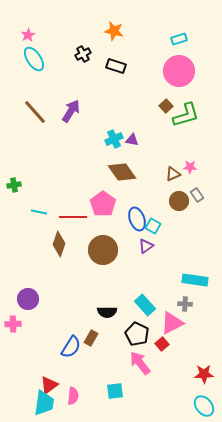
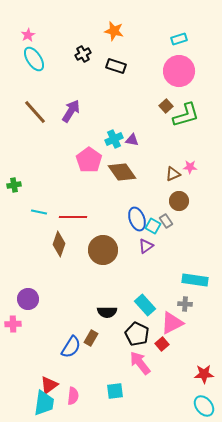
gray rectangle at (197, 195): moved 31 px left, 26 px down
pink pentagon at (103, 204): moved 14 px left, 44 px up
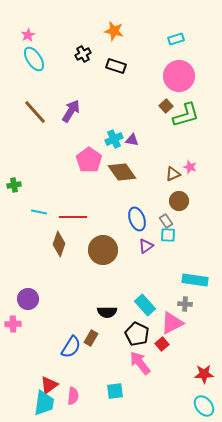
cyan rectangle at (179, 39): moved 3 px left
pink circle at (179, 71): moved 5 px down
pink star at (190, 167): rotated 16 degrees clockwise
cyan square at (153, 226): moved 15 px right, 9 px down; rotated 28 degrees counterclockwise
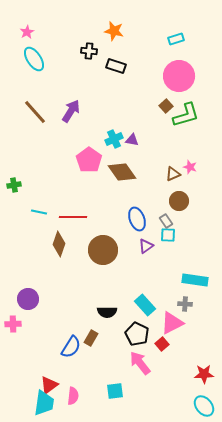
pink star at (28, 35): moved 1 px left, 3 px up
black cross at (83, 54): moved 6 px right, 3 px up; rotated 35 degrees clockwise
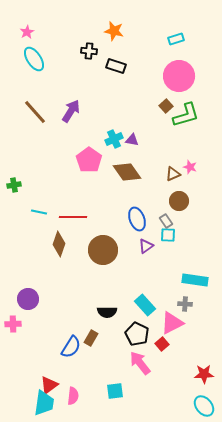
brown diamond at (122, 172): moved 5 px right
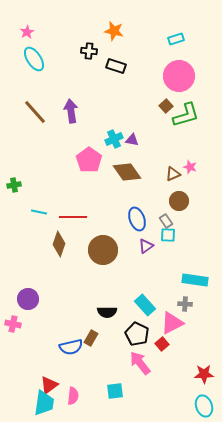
purple arrow at (71, 111): rotated 40 degrees counterclockwise
pink cross at (13, 324): rotated 14 degrees clockwise
blue semicircle at (71, 347): rotated 45 degrees clockwise
cyan ellipse at (204, 406): rotated 20 degrees clockwise
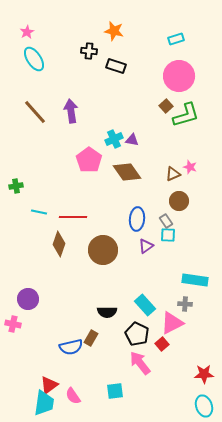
green cross at (14, 185): moved 2 px right, 1 px down
blue ellipse at (137, 219): rotated 25 degrees clockwise
pink semicircle at (73, 396): rotated 138 degrees clockwise
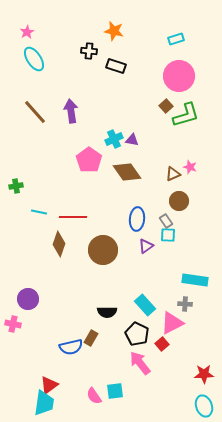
pink semicircle at (73, 396): moved 21 px right
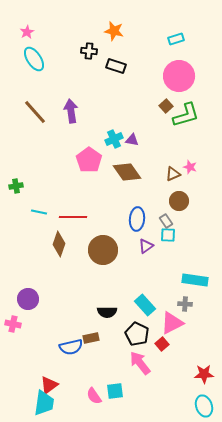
brown rectangle at (91, 338): rotated 49 degrees clockwise
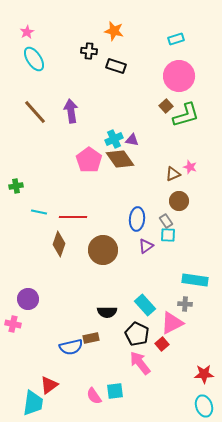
brown diamond at (127, 172): moved 7 px left, 13 px up
cyan trapezoid at (44, 403): moved 11 px left
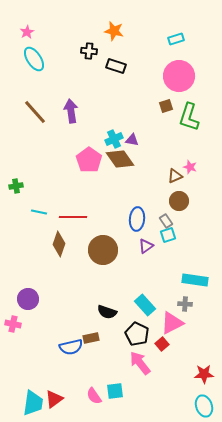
brown square at (166, 106): rotated 24 degrees clockwise
green L-shape at (186, 115): moved 3 px right, 2 px down; rotated 124 degrees clockwise
brown triangle at (173, 174): moved 2 px right, 2 px down
cyan square at (168, 235): rotated 21 degrees counterclockwise
black semicircle at (107, 312): rotated 18 degrees clockwise
red triangle at (49, 385): moved 5 px right, 14 px down
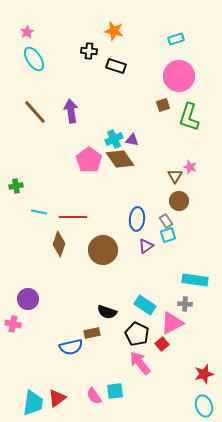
brown square at (166, 106): moved 3 px left, 1 px up
brown triangle at (175, 176): rotated 35 degrees counterclockwise
cyan rectangle at (145, 305): rotated 15 degrees counterclockwise
brown rectangle at (91, 338): moved 1 px right, 5 px up
red star at (204, 374): rotated 12 degrees counterclockwise
red triangle at (54, 399): moved 3 px right, 1 px up
